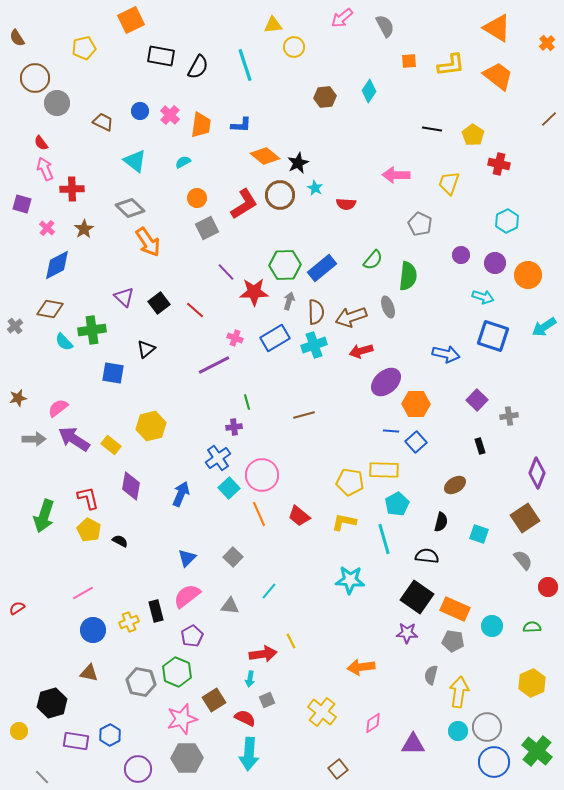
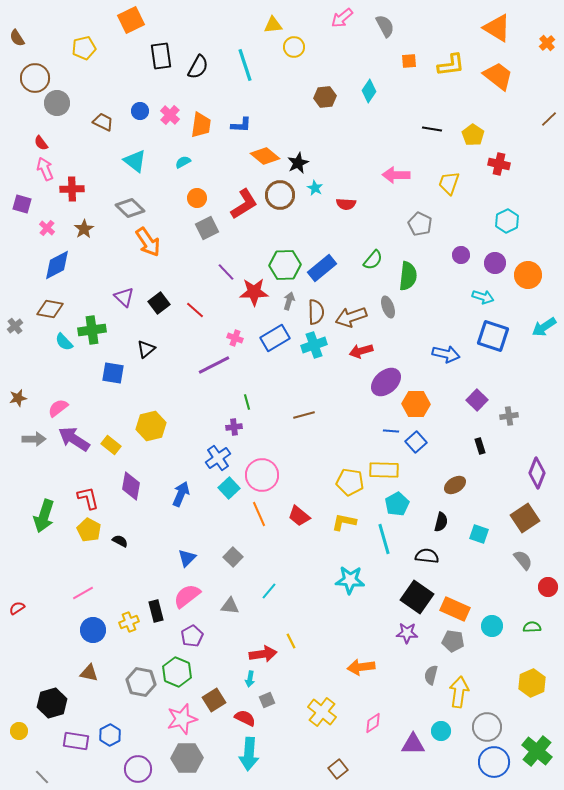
black rectangle at (161, 56): rotated 72 degrees clockwise
cyan circle at (458, 731): moved 17 px left
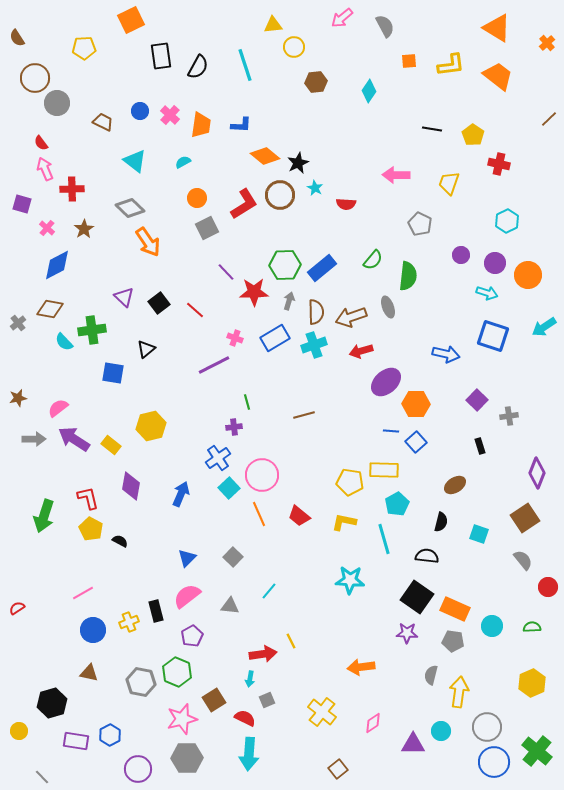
yellow pentagon at (84, 48): rotated 10 degrees clockwise
brown hexagon at (325, 97): moved 9 px left, 15 px up
cyan arrow at (483, 297): moved 4 px right, 4 px up
gray cross at (15, 326): moved 3 px right, 3 px up
yellow pentagon at (89, 530): moved 2 px right, 1 px up
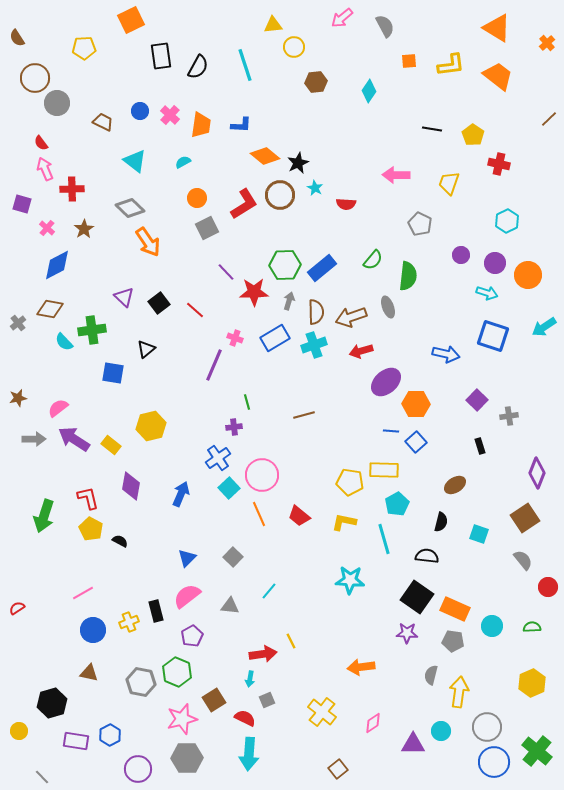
purple line at (214, 365): rotated 40 degrees counterclockwise
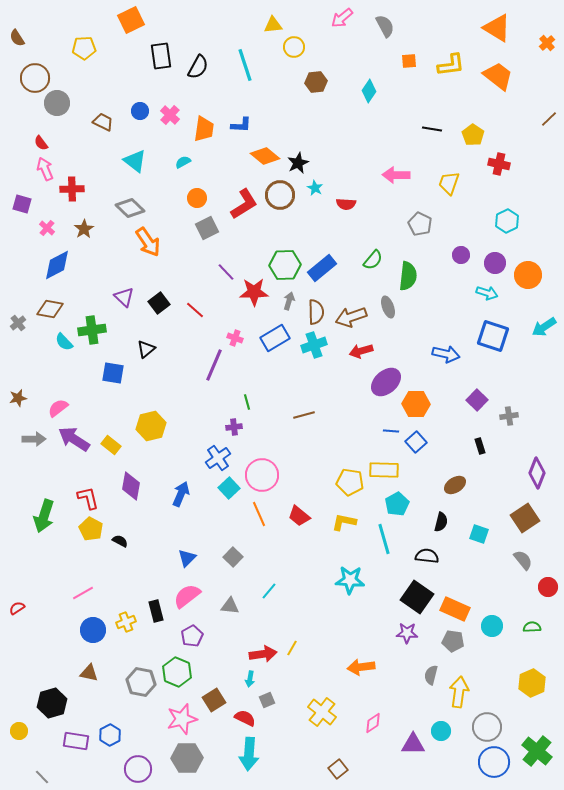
orange trapezoid at (201, 125): moved 3 px right, 4 px down
yellow cross at (129, 622): moved 3 px left
yellow line at (291, 641): moved 1 px right, 7 px down; rotated 56 degrees clockwise
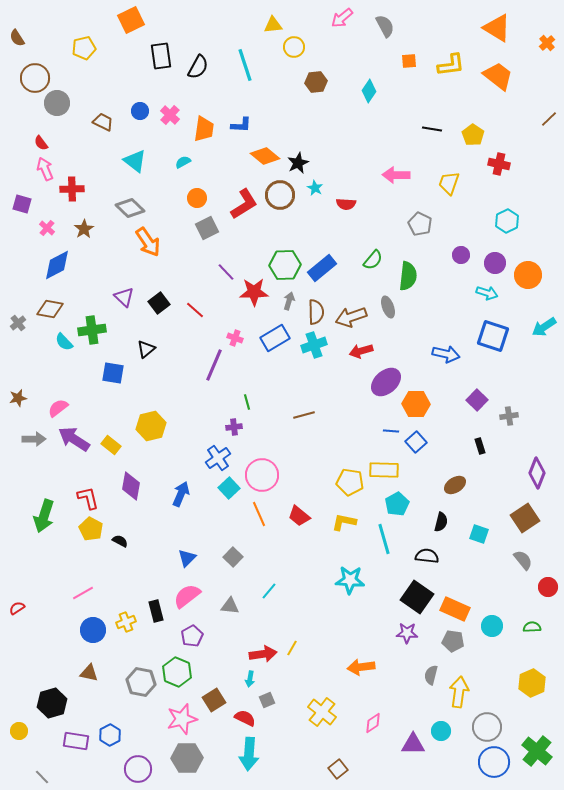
yellow pentagon at (84, 48): rotated 10 degrees counterclockwise
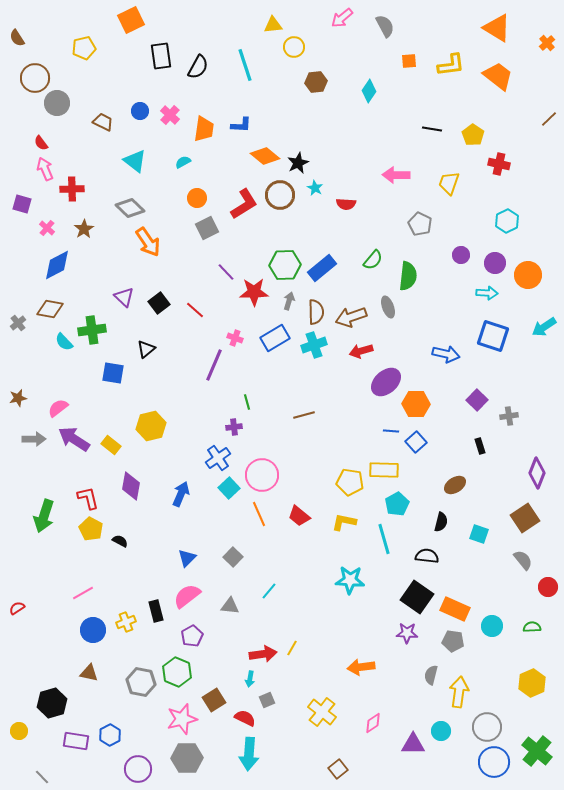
cyan arrow at (487, 293): rotated 15 degrees counterclockwise
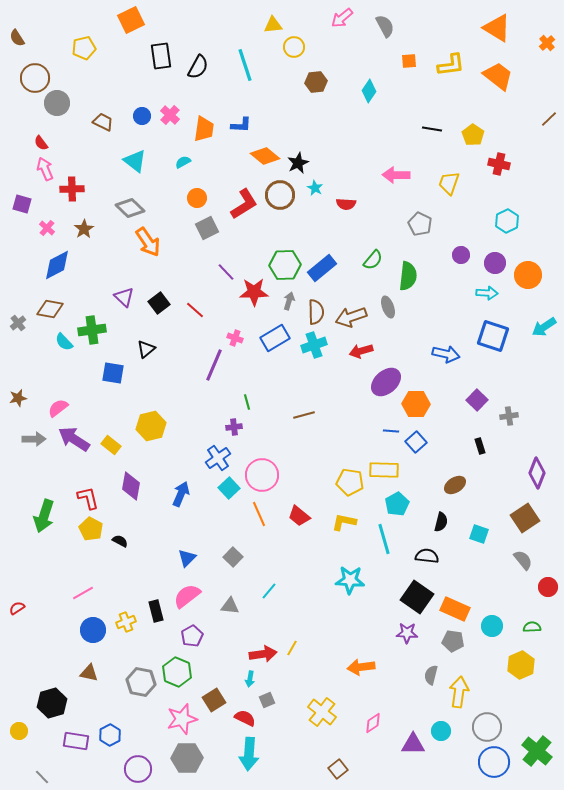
blue circle at (140, 111): moved 2 px right, 5 px down
yellow hexagon at (532, 683): moved 11 px left, 18 px up
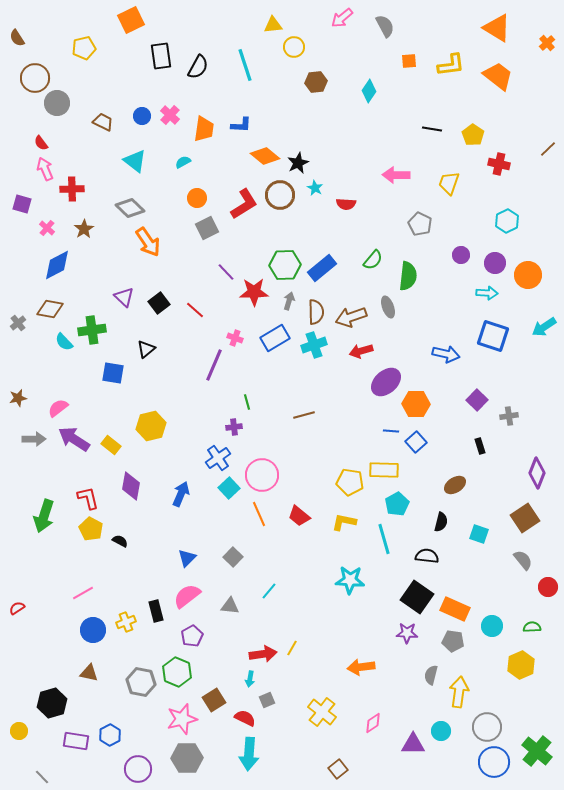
brown line at (549, 119): moved 1 px left, 30 px down
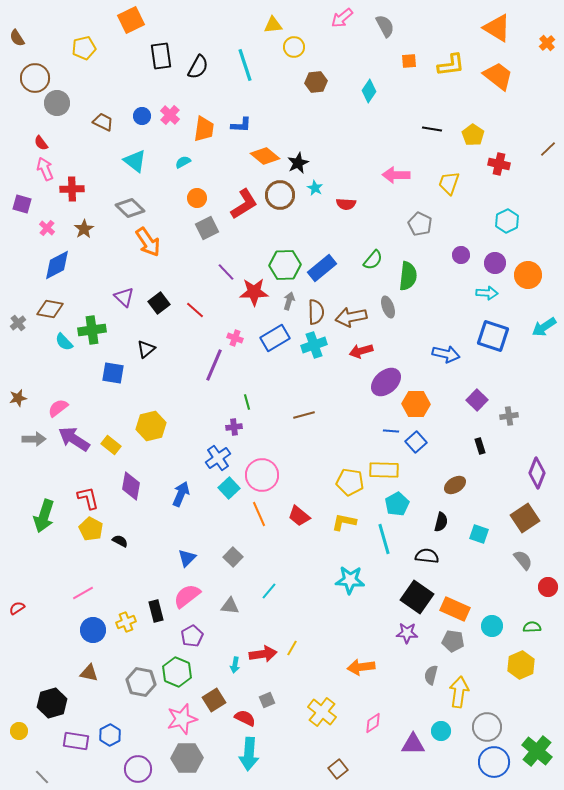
brown arrow at (351, 317): rotated 8 degrees clockwise
cyan arrow at (250, 679): moved 15 px left, 14 px up
